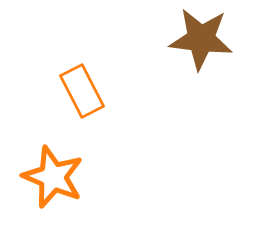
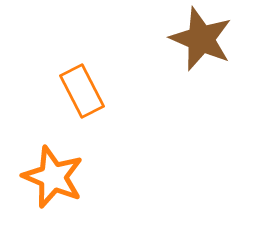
brown star: rotated 16 degrees clockwise
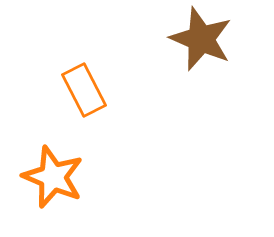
orange rectangle: moved 2 px right, 1 px up
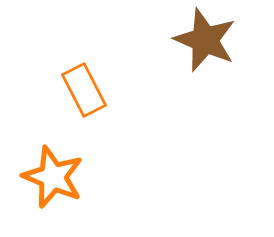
brown star: moved 4 px right, 1 px down
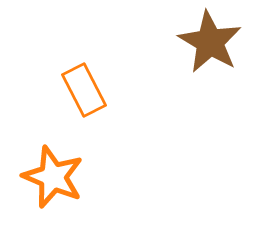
brown star: moved 5 px right, 2 px down; rotated 8 degrees clockwise
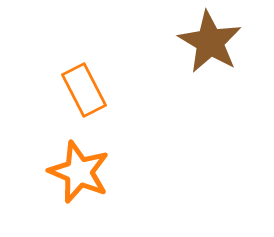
orange star: moved 26 px right, 5 px up
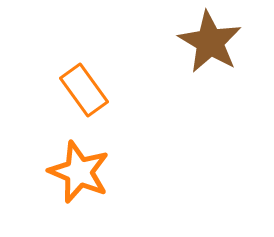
orange rectangle: rotated 9 degrees counterclockwise
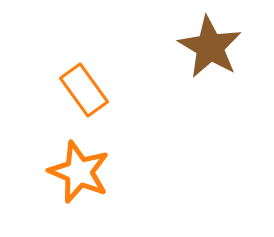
brown star: moved 5 px down
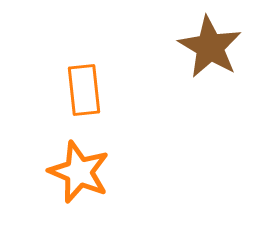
orange rectangle: rotated 30 degrees clockwise
